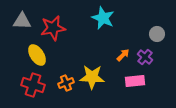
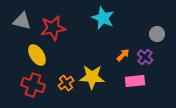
gray triangle: rotated 12 degrees clockwise
orange cross: rotated 14 degrees counterclockwise
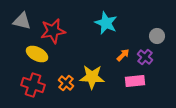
cyan star: moved 3 px right, 5 px down
red star: moved 3 px down
gray circle: moved 2 px down
yellow ellipse: moved 1 px up; rotated 30 degrees counterclockwise
orange cross: rotated 14 degrees counterclockwise
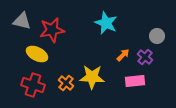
red star: moved 1 px left, 1 px up
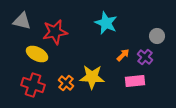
red star: moved 3 px right, 2 px down
